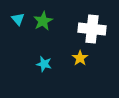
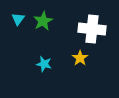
cyan triangle: rotated 16 degrees clockwise
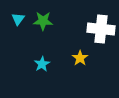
green star: rotated 30 degrees clockwise
white cross: moved 9 px right
cyan star: moved 2 px left; rotated 28 degrees clockwise
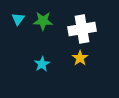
white cross: moved 19 px left; rotated 16 degrees counterclockwise
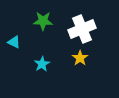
cyan triangle: moved 4 px left, 23 px down; rotated 40 degrees counterclockwise
white cross: rotated 12 degrees counterclockwise
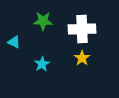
white cross: rotated 20 degrees clockwise
yellow star: moved 2 px right
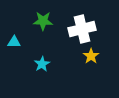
white cross: rotated 12 degrees counterclockwise
cyan triangle: rotated 24 degrees counterclockwise
yellow star: moved 9 px right, 2 px up
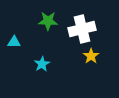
green star: moved 5 px right
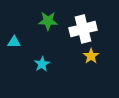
white cross: moved 1 px right
